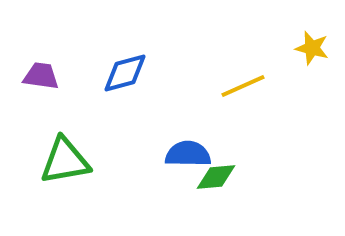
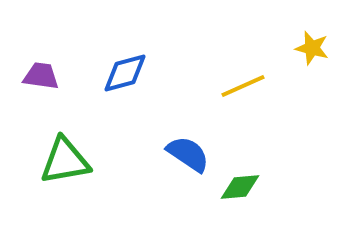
blue semicircle: rotated 33 degrees clockwise
green diamond: moved 24 px right, 10 px down
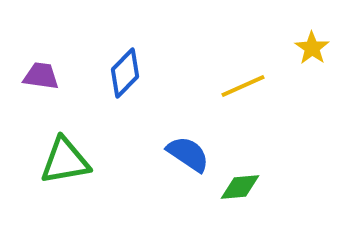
yellow star: rotated 20 degrees clockwise
blue diamond: rotated 30 degrees counterclockwise
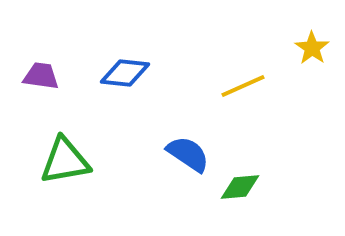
blue diamond: rotated 51 degrees clockwise
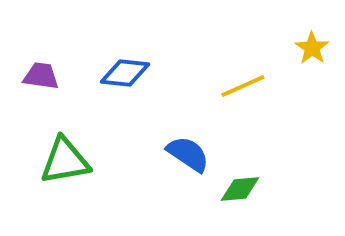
green diamond: moved 2 px down
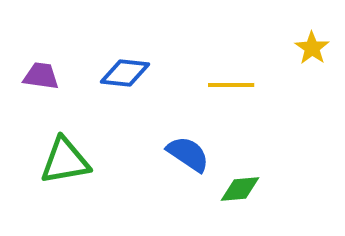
yellow line: moved 12 px left, 1 px up; rotated 24 degrees clockwise
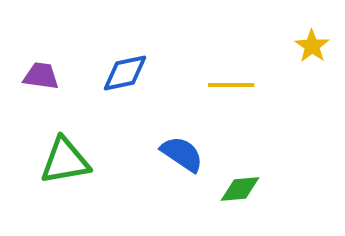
yellow star: moved 2 px up
blue diamond: rotated 18 degrees counterclockwise
blue semicircle: moved 6 px left
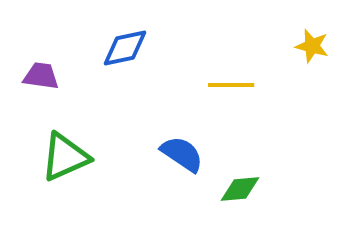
yellow star: rotated 20 degrees counterclockwise
blue diamond: moved 25 px up
green triangle: moved 4 px up; rotated 14 degrees counterclockwise
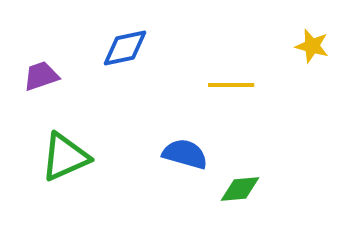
purple trapezoid: rotated 27 degrees counterclockwise
blue semicircle: moved 3 px right; rotated 18 degrees counterclockwise
